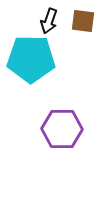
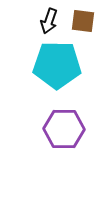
cyan pentagon: moved 26 px right, 6 px down
purple hexagon: moved 2 px right
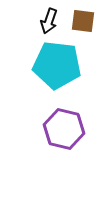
cyan pentagon: rotated 6 degrees clockwise
purple hexagon: rotated 12 degrees clockwise
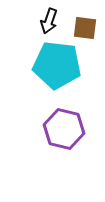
brown square: moved 2 px right, 7 px down
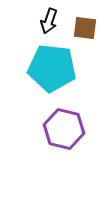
cyan pentagon: moved 5 px left, 3 px down
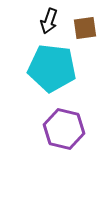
brown square: rotated 15 degrees counterclockwise
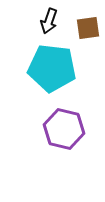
brown square: moved 3 px right
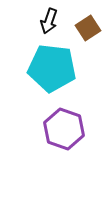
brown square: rotated 25 degrees counterclockwise
purple hexagon: rotated 6 degrees clockwise
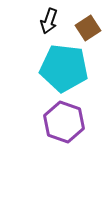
cyan pentagon: moved 12 px right
purple hexagon: moved 7 px up
